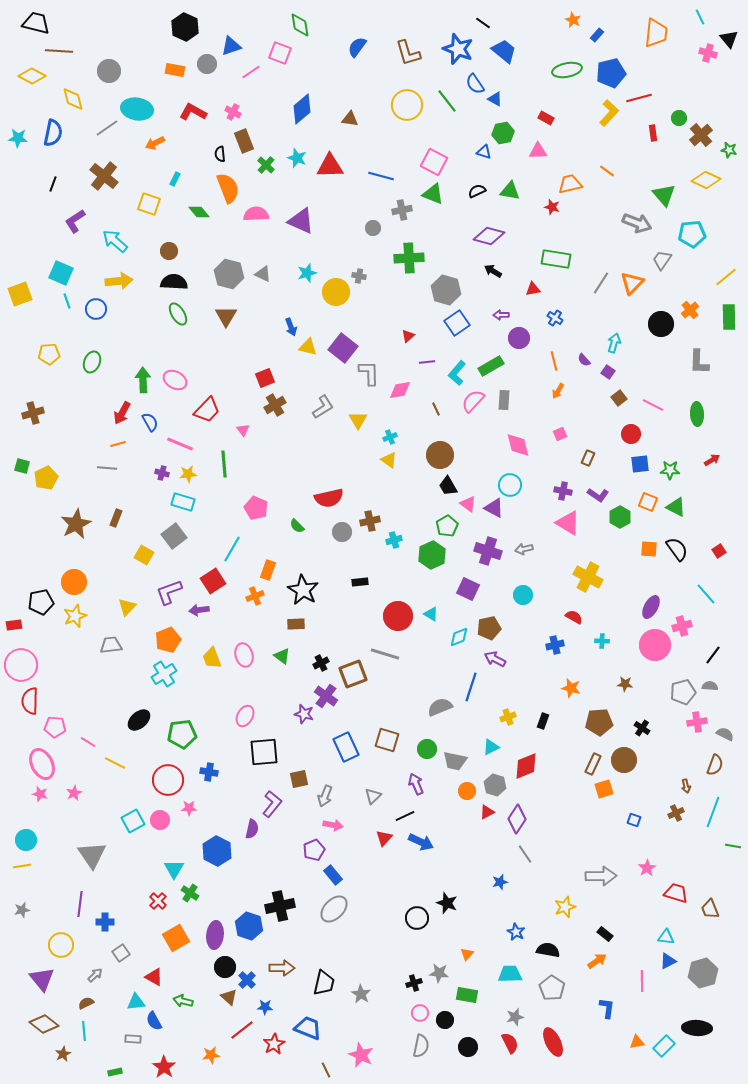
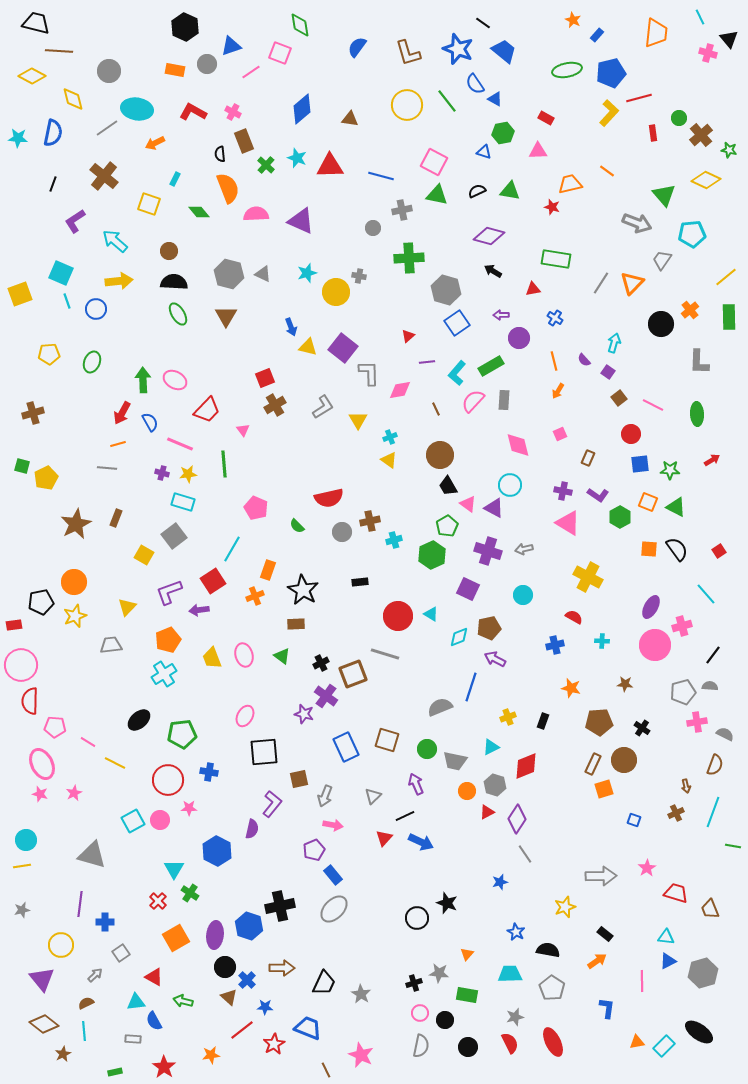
green triangle at (433, 194): moved 4 px right, 1 px down; rotated 10 degrees counterclockwise
gray triangle at (92, 855): rotated 40 degrees counterclockwise
black trapezoid at (324, 983): rotated 12 degrees clockwise
black ellipse at (697, 1028): moved 2 px right, 4 px down; rotated 32 degrees clockwise
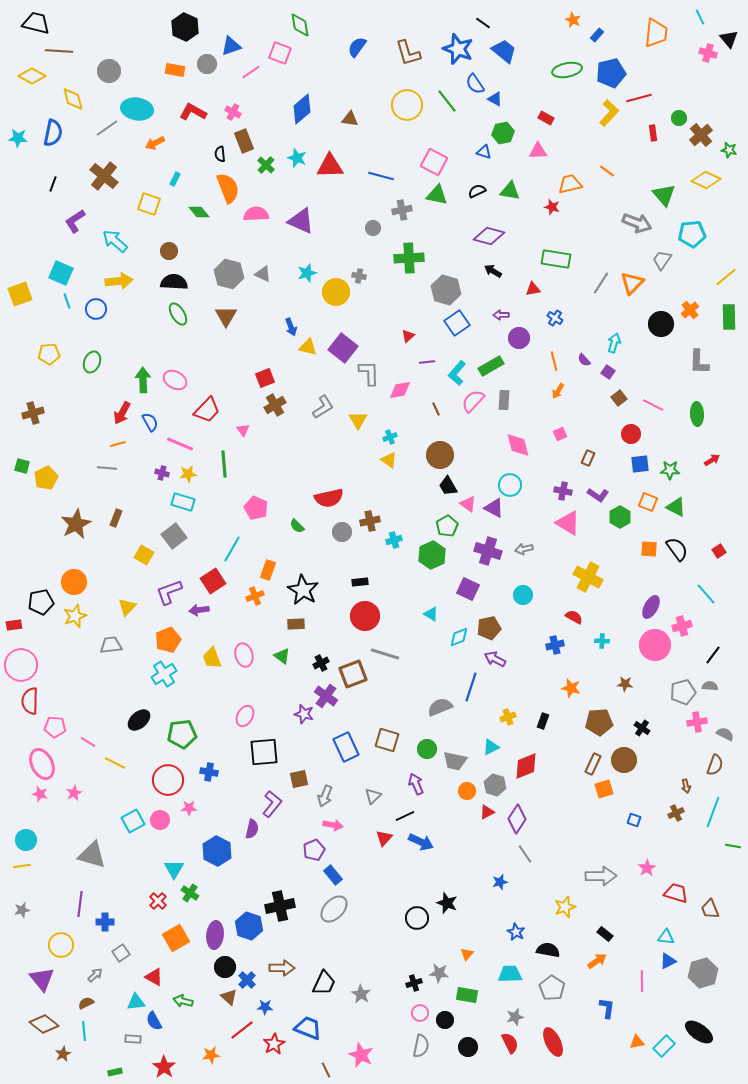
red circle at (398, 616): moved 33 px left
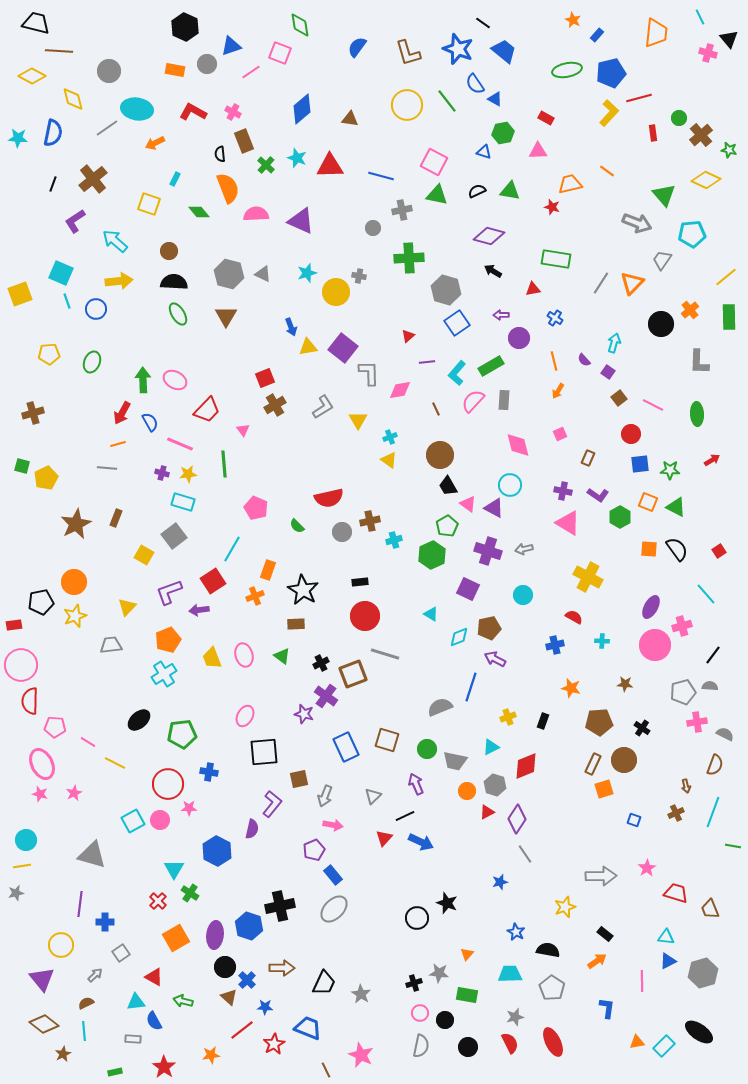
brown cross at (104, 176): moved 11 px left, 3 px down; rotated 12 degrees clockwise
yellow triangle at (308, 347): rotated 24 degrees counterclockwise
red circle at (168, 780): moved 4 px down
gray star at (22, 910): moved 6 px left, 17 px up
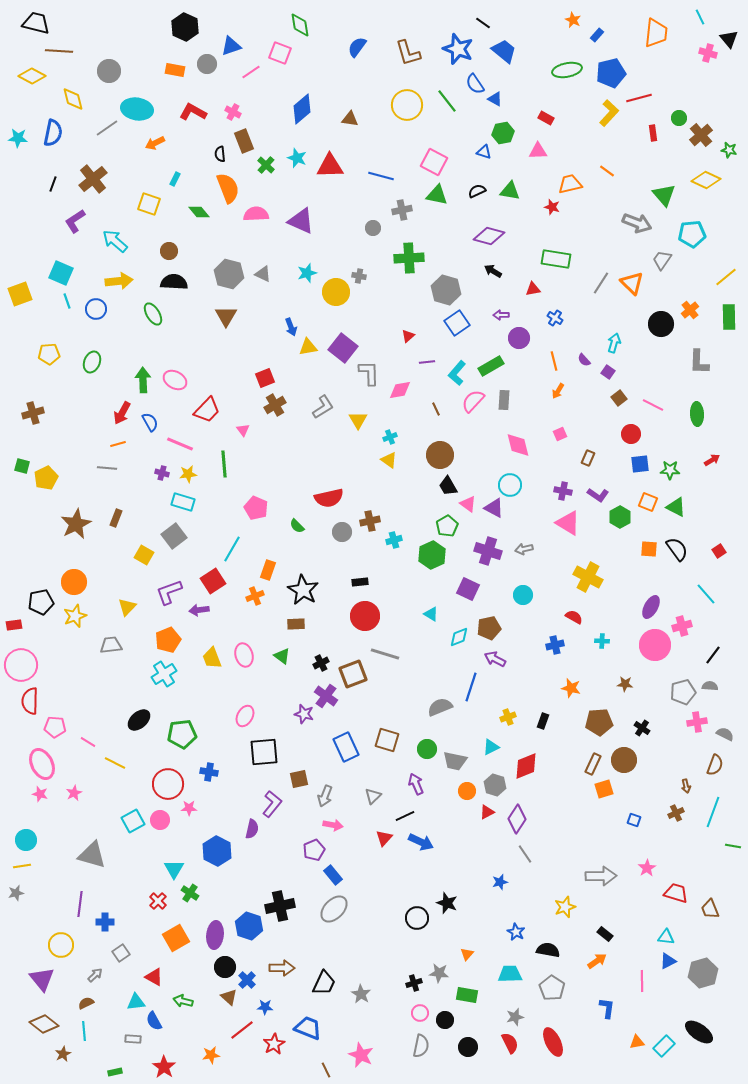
orange triangle at (632, 283): rotated 30 degrees counterclockwise
green ellipse at (178, 314): moved 25 px left
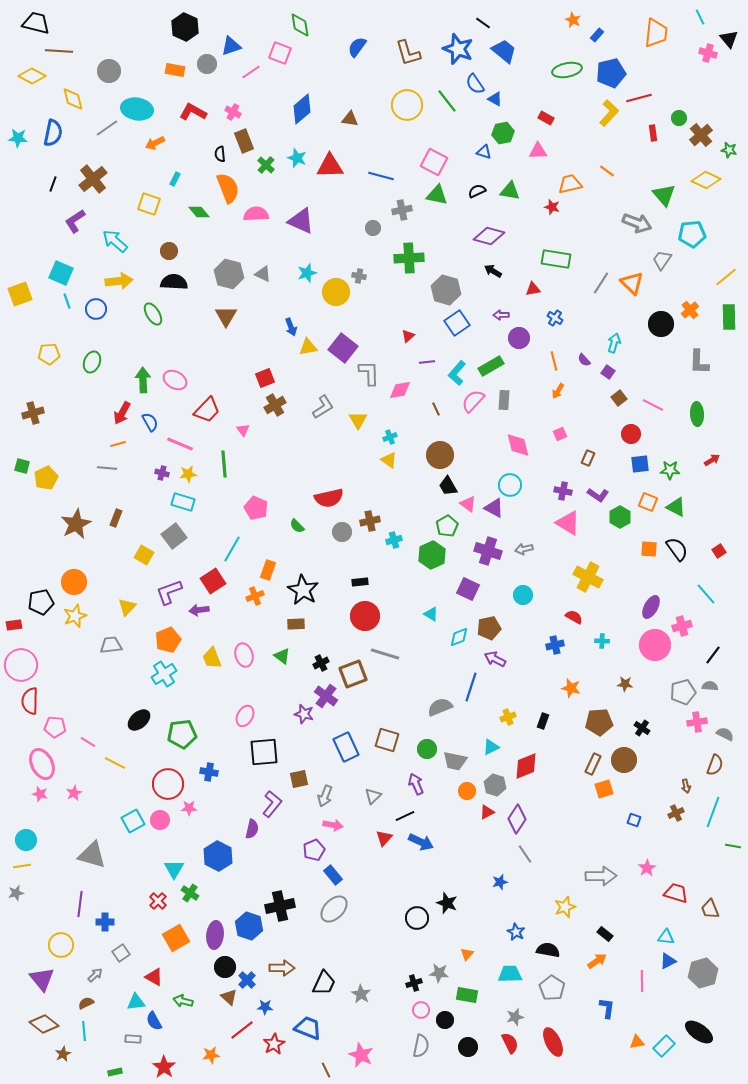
blue hexagon at (217, 851): moved 1 px right, 5 px down
pink circle at (420, 1013): moved 1 px right, 3 px up
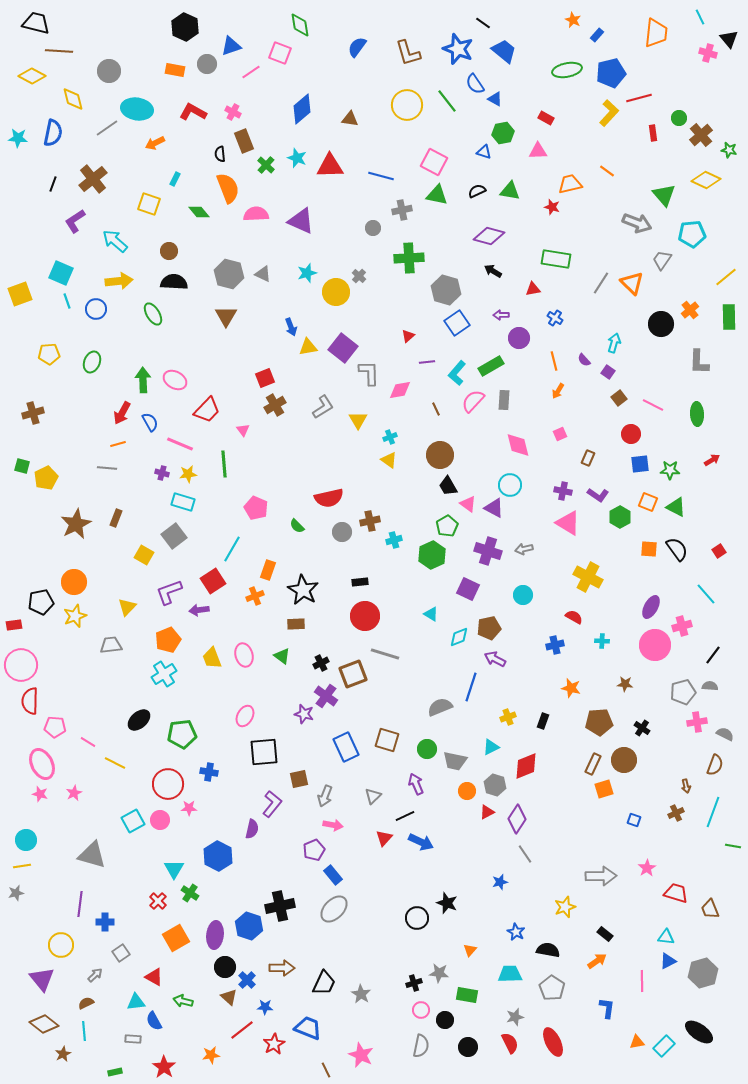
gray cross at (359, 276): rotated 32 degrees clockwise
orange triangle at (467, 954): moved 3 px right, 4 px up
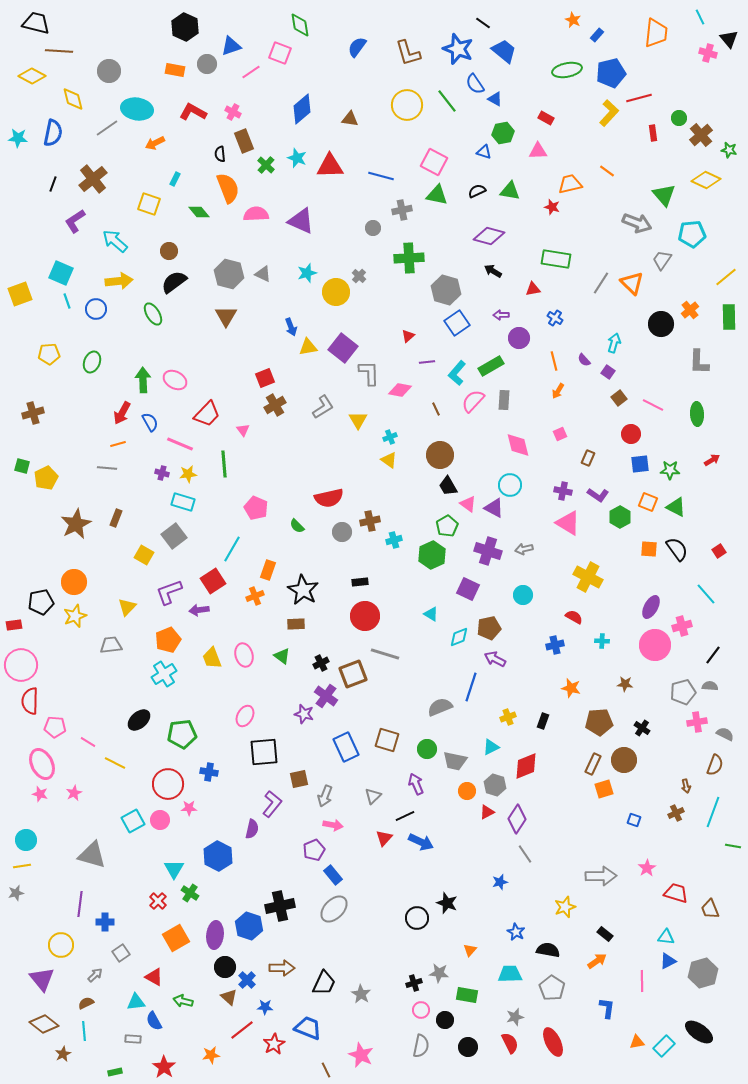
black semicircle at (174, 282): rotated 40 degrees counterclockwise
pink diamond at (400, 390): rotated 20 degrees clockwise
red trapezoid at (207, 410): moved 4 px down
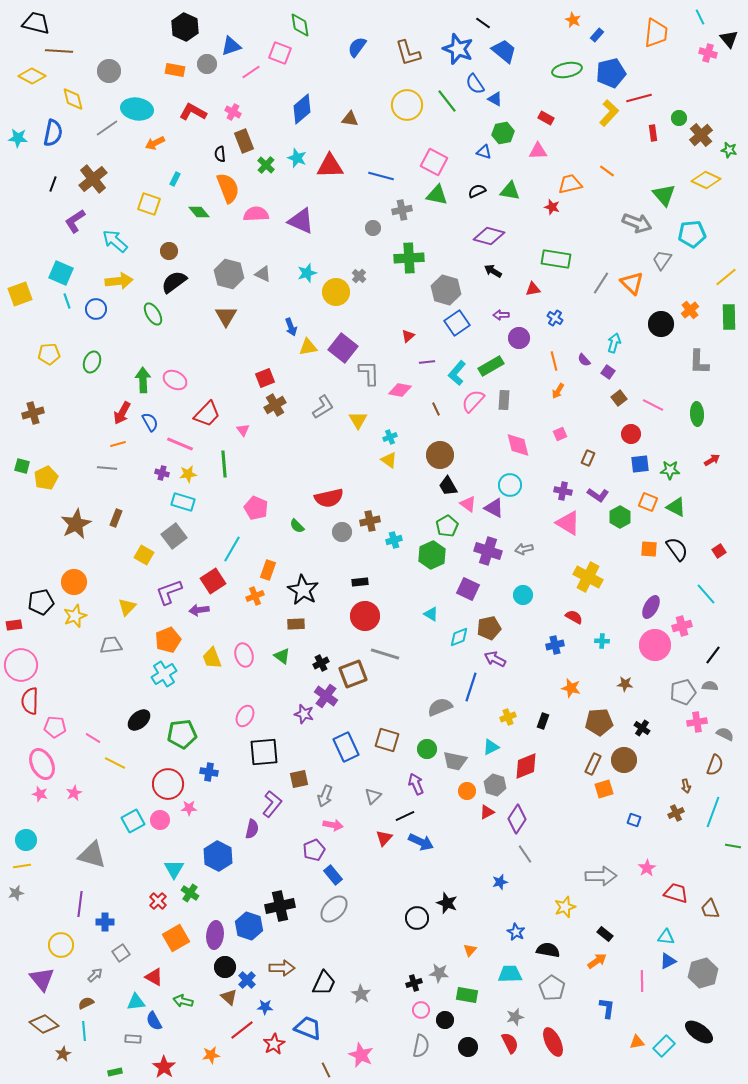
pink line at (88, 742): moved 5 px right, 4 px up
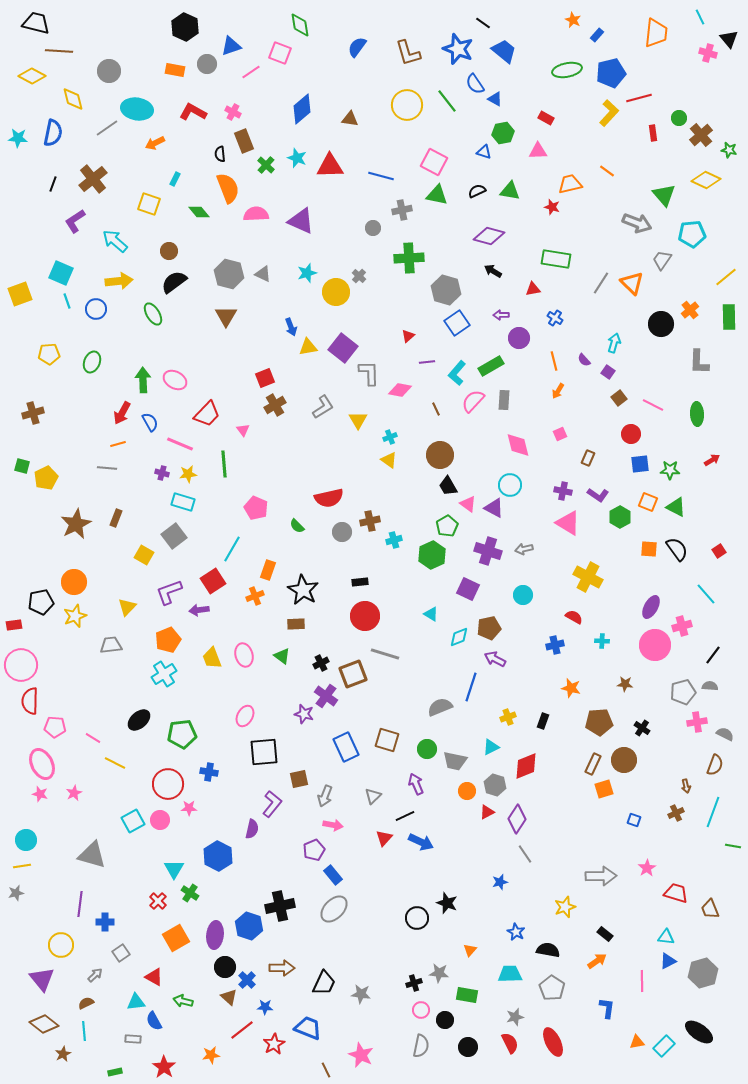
gray star at (361, 994): rotated 24 degrees counterclockwise
